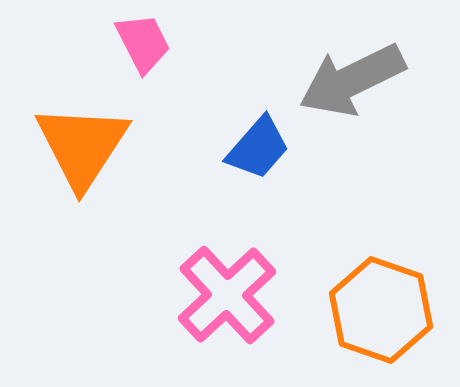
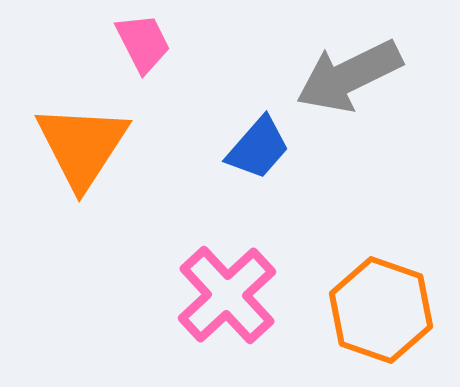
gray arrow: moved 3 px left, 4 px up
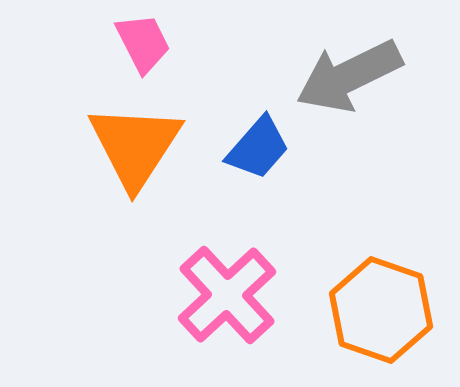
orange triangle: moved 53 px right
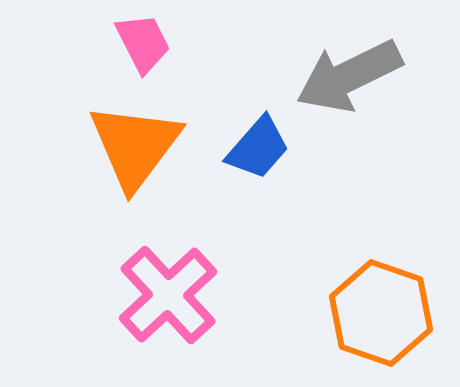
orange triangle: rotated 4 degrees clockwise
pink cross: moved 59 px left
orange hexagon: moved 3 px down
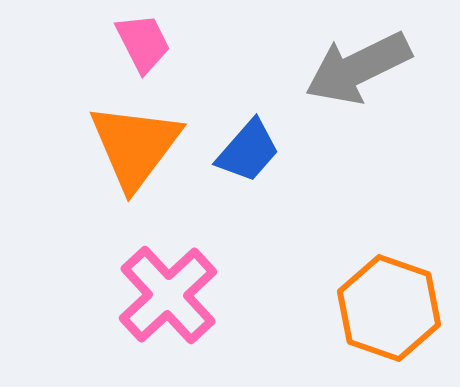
gray arrow: moved 9 px right, 8 px up
blue trapezoid: moved 10 px left, 3 px down
orange hexagon: moved 8 px right, 5 px up
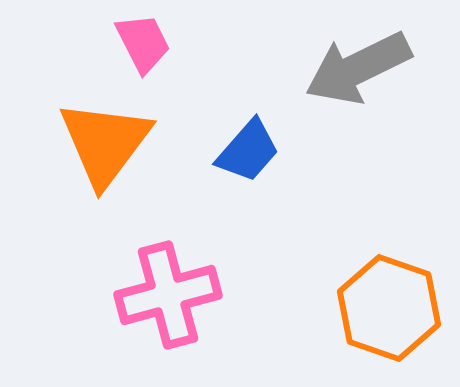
orange triangle: moved 30 px left, 3 px up
pink cross: rotated 28 degrees clockwise
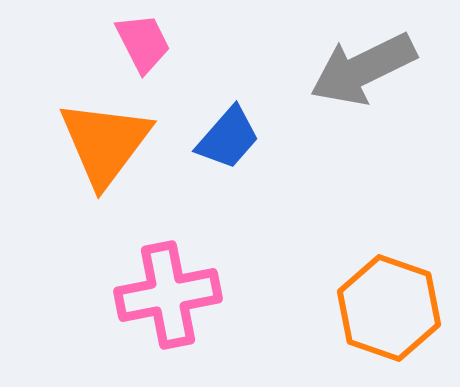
gray arrow: moved 5 px right, 1 px down
blue trapezoid: moved 20 px left, 13 px up
pink cross: rotated 4 degrees clockwise
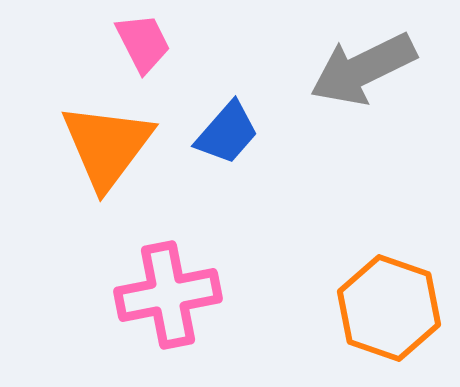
blue trapezoid: moved 1 px left, 5 px up
orange triangle: moved 2 px right, 3 px down
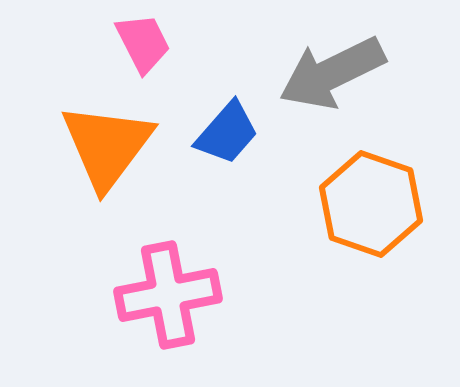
gray arrow: moved 31 px left, 4 px down
orange hexagon: moved 18 px left, 104 px up
